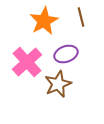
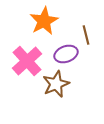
brown line: moved 5 px right, 18 px down
pink cross: moved 1 px up
brown star: moved 2 px left
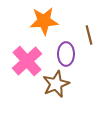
orange star: rotated 24 degrees clockwise
brown line: moved 3 px right
purple ellipse: rotated 70 degrees counterclockwise
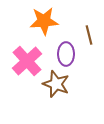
brown star: rotated 28 degrees counterclockwise
